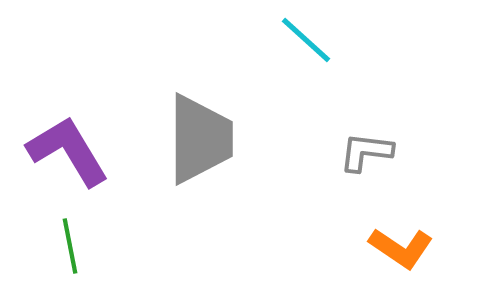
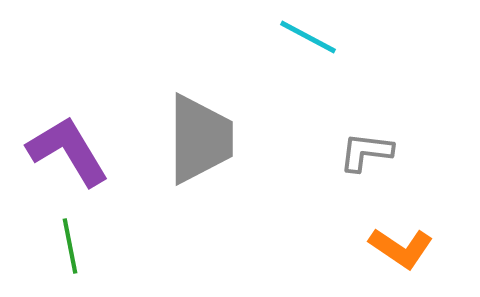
cyan line: moved 2 px right, 3 px up; rotated 14 degrees counterclockwise
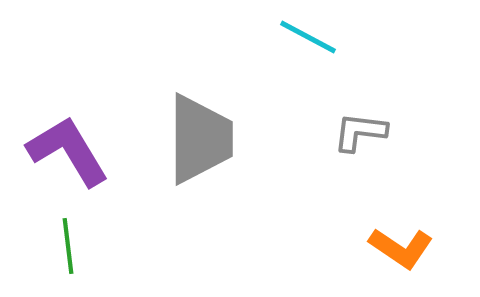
gray L-shape: moved 6 px left, 20 px up
green line: moved 2 px left; rotated 4 degrees clockwise
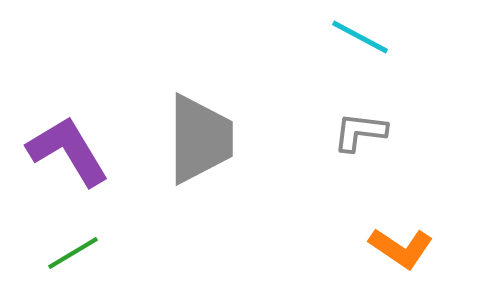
cyan line: moved 52 px right
green line: moved 5 px right, 7 px down; rotated 66 degrees clockwise
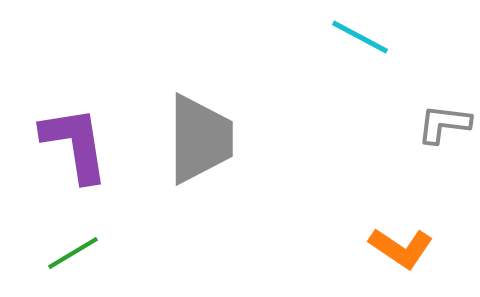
gray L-shape: moved 84 px right, 8 px up
purple L-shape: moved 7 px right, 7 px up; rotated 22 degrees clockwise
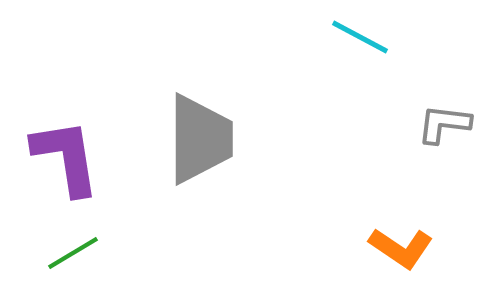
purple L-shape: moved 9 px left, 13 px down
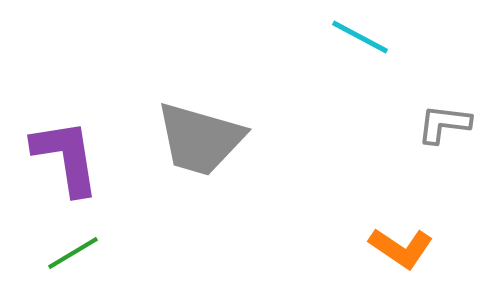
gray trapezoid: rotated 106 degrees clockwise
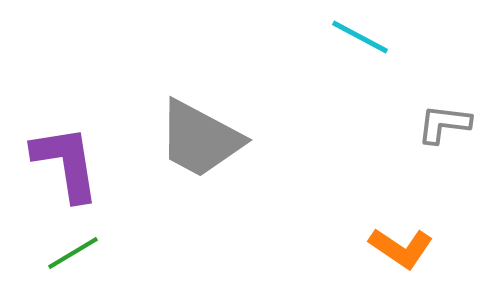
gray trapezoid: rotated 12 degrees clockwise
purple L-shape: moved 6 px down
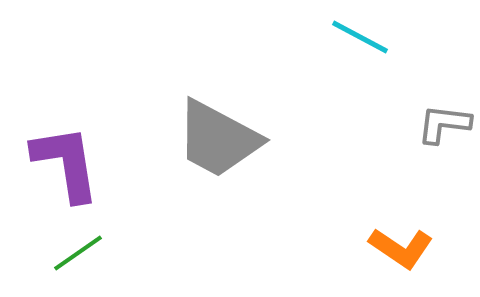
gray trapezoid: moved 18 px right
green line: moved 5 px right; rotated 4 degrees counterclockwise
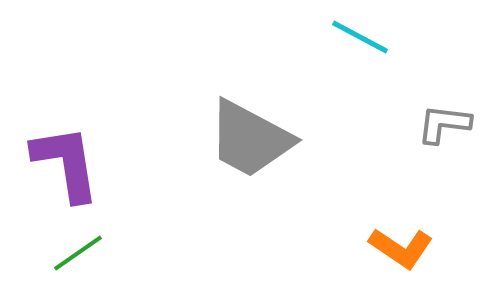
gray trapezoid: moved 32 px right
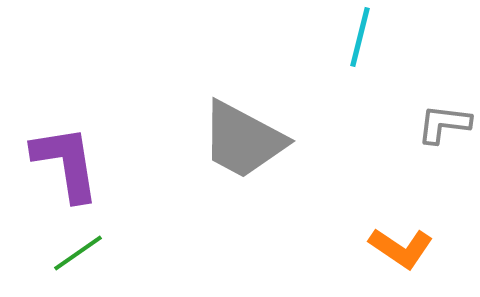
cyan line: rotated 76 degrees clockwise
gray trapezoid: moved 7 px left, 1 px down
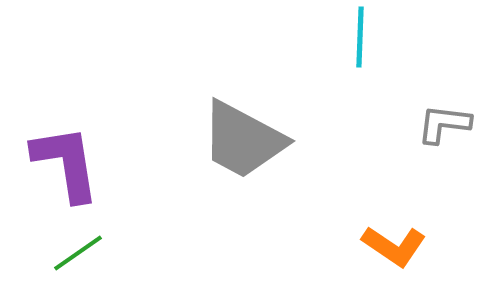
cyan line: rotated 12 degrees counterclockwise
orange L-shape: moved 7 px left, 2 px up
